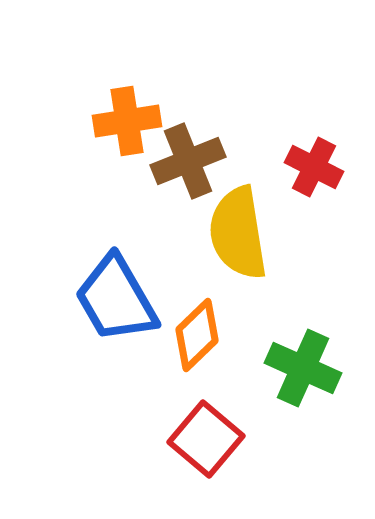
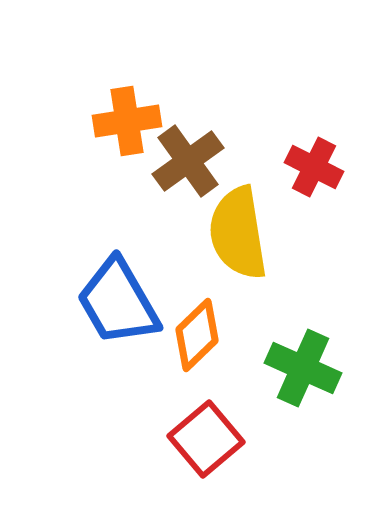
brown cross: rotated 14 degrees counterclockwise
blue trapezoid: moved 2 px right, 3 px down
red square: rotated 10 degrees clockwise
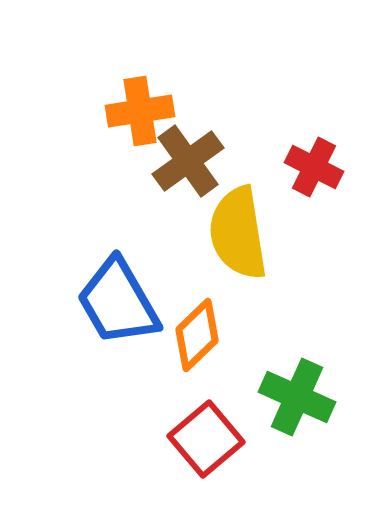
orange cross: moved 13 px right, 10 px up
green cross: moved 6 px left, 29 px down
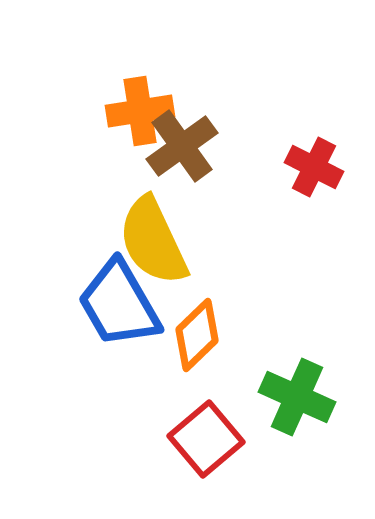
brown cross: moved 6 px left, 15 px up
yellow semicircle: moved 85 px left, 8 px down; rotated 16 degrees counterclockwise
blue trapezoid: moved 1 px right, 2 px down
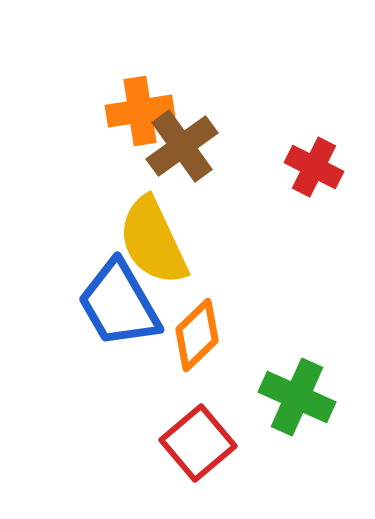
red square: moved 8 px left, 4 px down
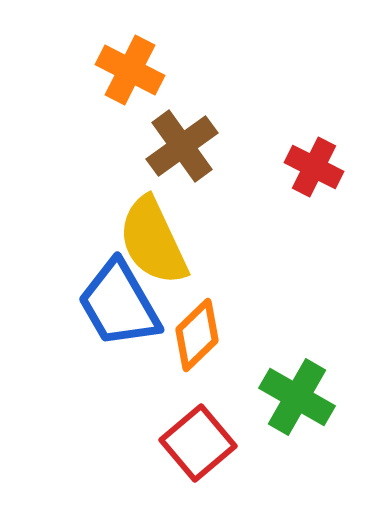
orange cross: moved 10 px left, 41 px up; rotated 36 degrees clockwise
green cross: rotated 6 degrees clockwise
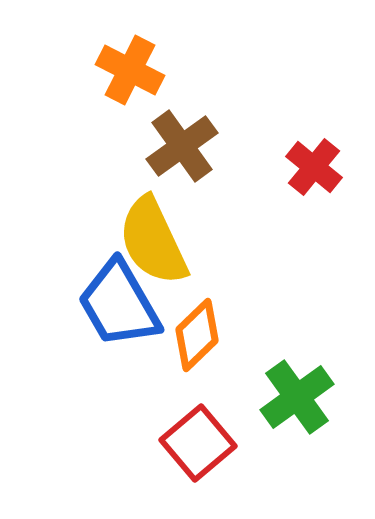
red cross: rotated 12 degrees clockwise
green cross: rotated 24 degrees clockwise
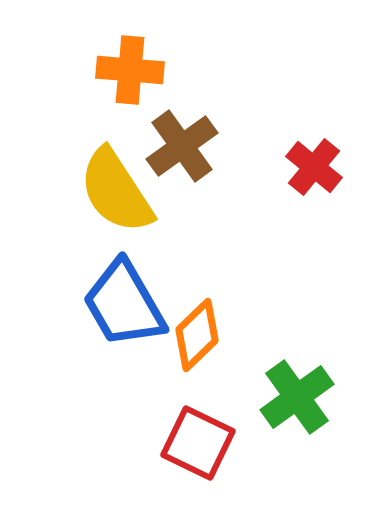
orange cross: rotated 22 degrees counterclockwise
yellow semicircle: moved 37 px left, 50 px up; rotated 8 degrees counterclockwise
blue trapezoid: moved 5 px right
red square: rotated 24 degrees counterclockwise
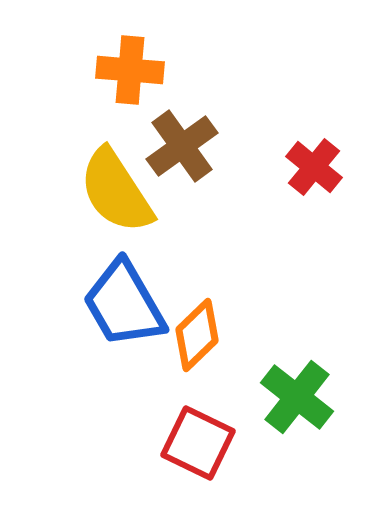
green cross: rotated 16 degrees counterclockwise
